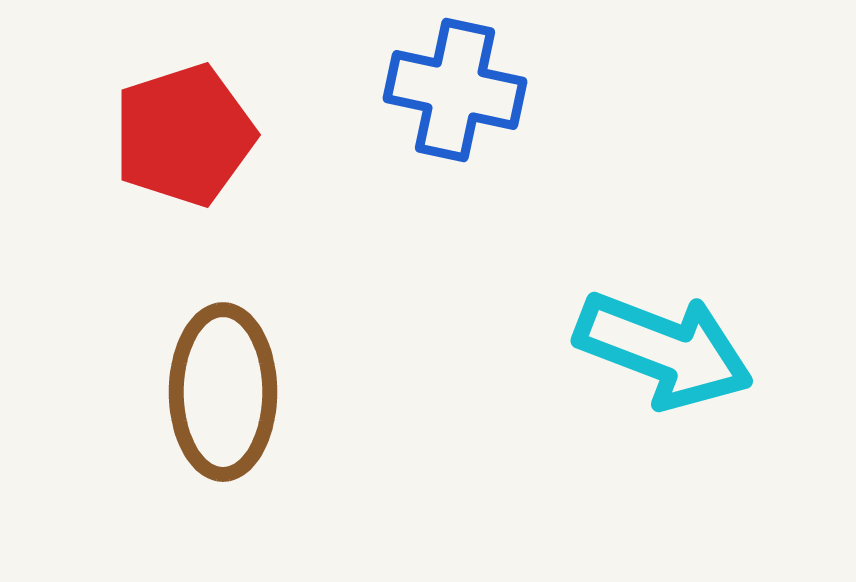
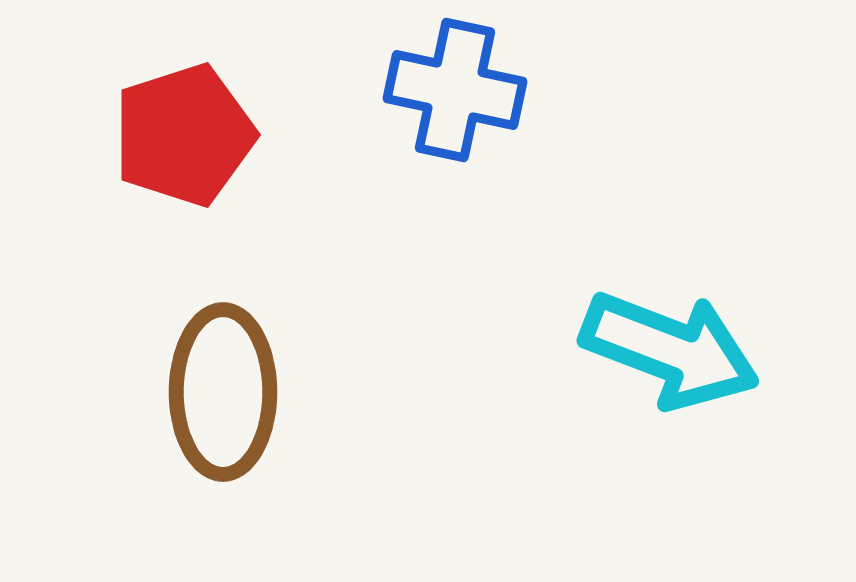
cyan arrow: moved 6 px right
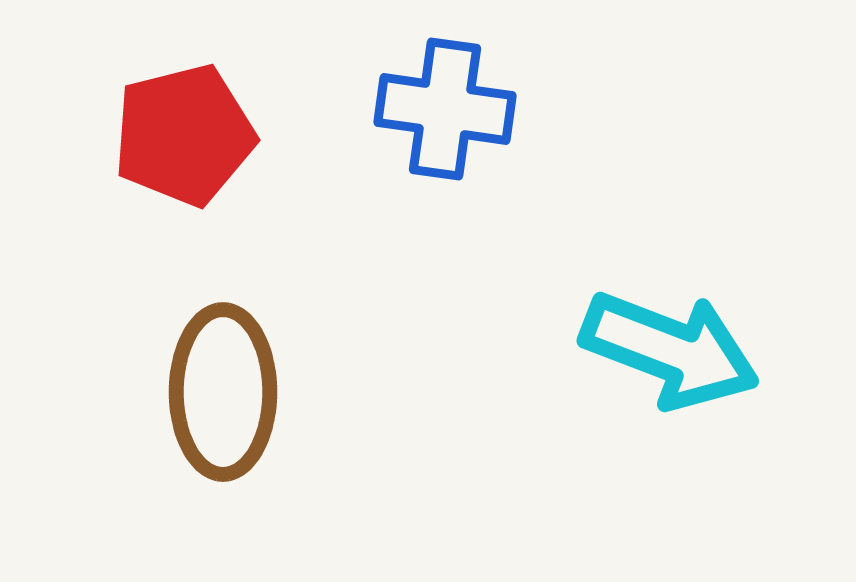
blue cross: moved 10 px left, 19 px down; rotated 4 degrees counterclockwise
red pentagon: rotated 4 degrees clockwise
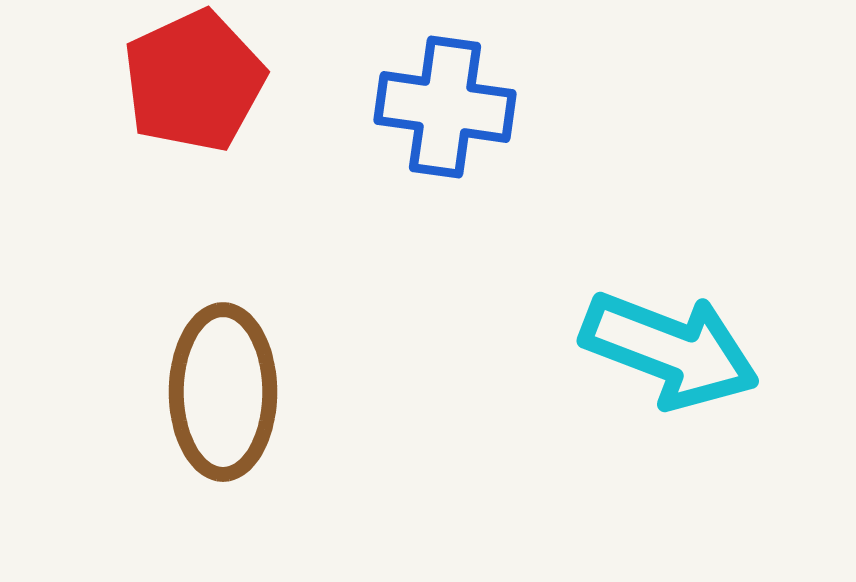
blue cross: moved 2 px up
red pentagon: moved 10 px right, 54 px up; rotated 11 degrees counterclockwise
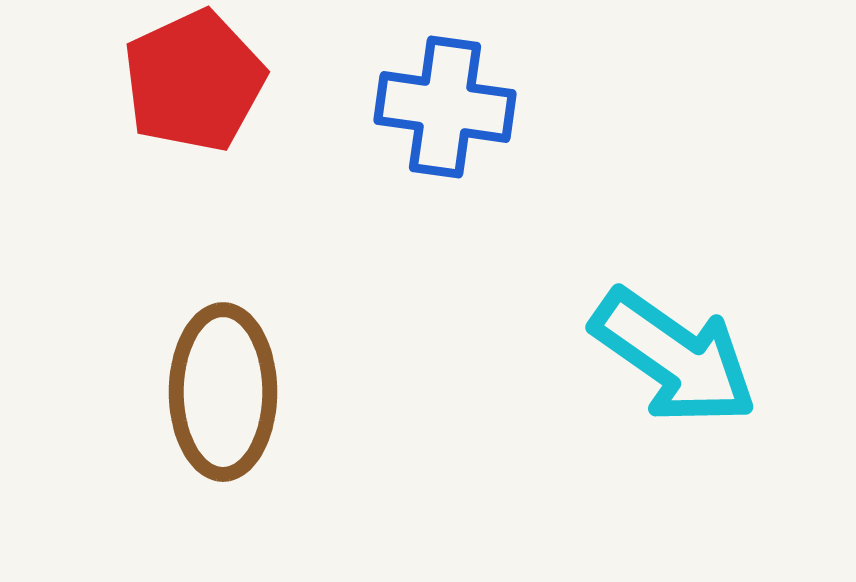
cyan arrow: moved 4 px right, 7 px down; rotated 14 degrees clockwise
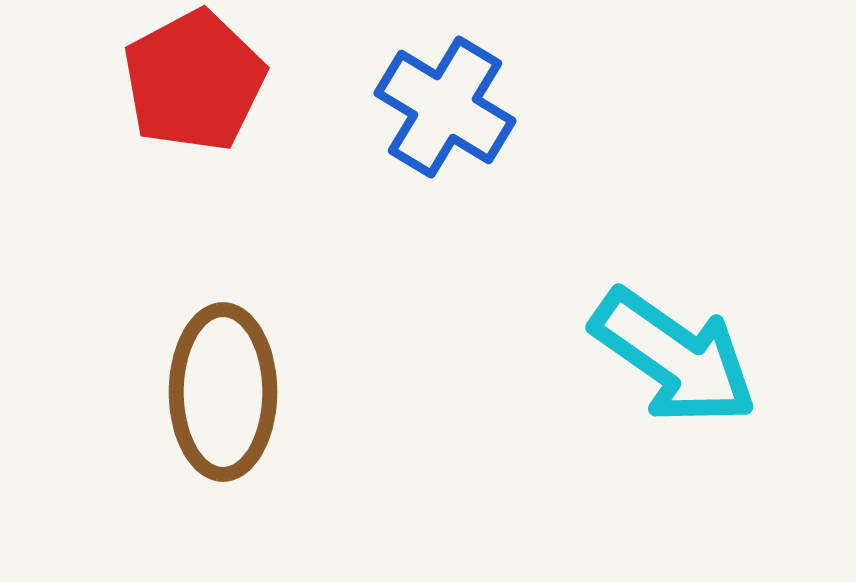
red pentagon: rotated 3 degrees counterclockwise
blue cross: rotated 23 degrees clockwise
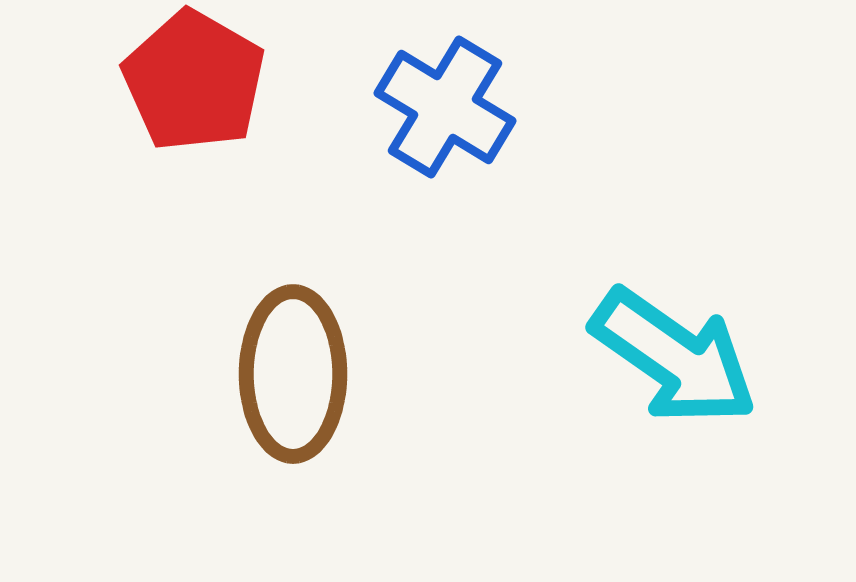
red pentagon: rotated 14 degrees counterclockwise
brown ellipse: moved 70 px right, 18 px up
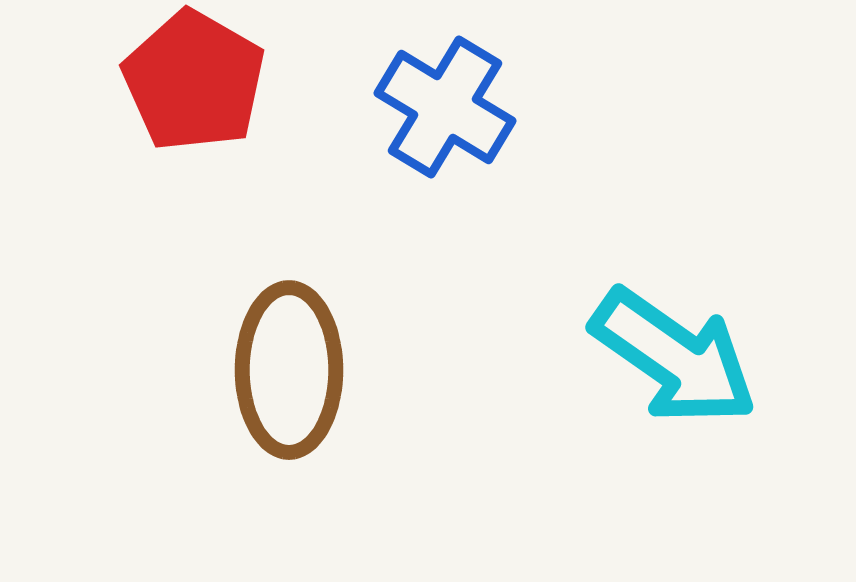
brown ellipse: moved 4 px left, 4 px up
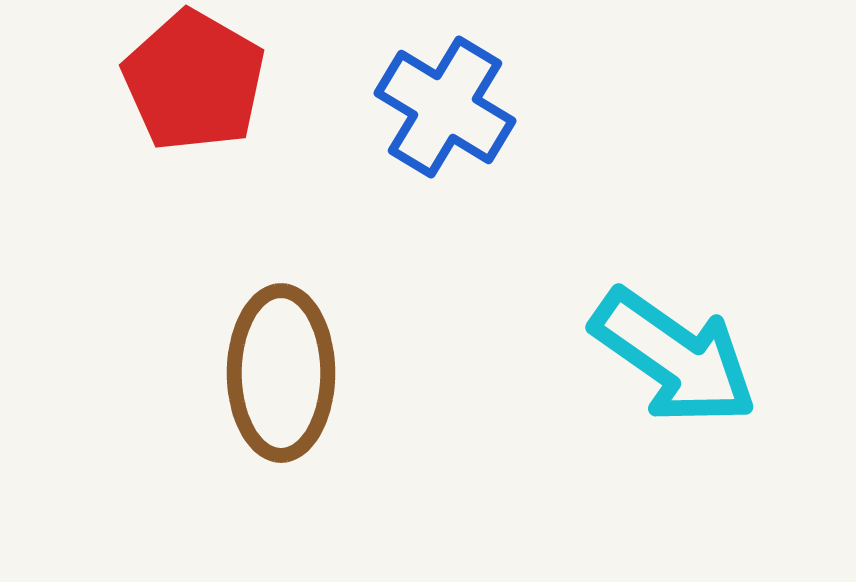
brown ellipse: moved 8 px left, 3 px down
